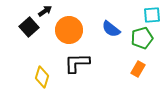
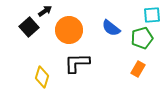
blue semicircle: moved 1 px up
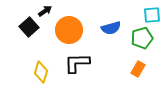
blue semicircle: rotated 54 degrees counterclockwise
yellow diamond: moved 1 px left, 5 px up
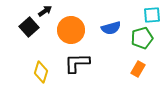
orange circle: moved 2 px right
